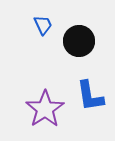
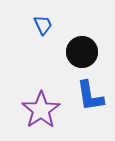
black circle: moved 3 px right, 11 px down
purple star: moved 4 px left, 1 px down
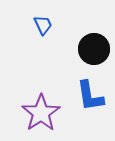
black circle: moved 12 px right, 3 px up
purple star: moved 3 px down
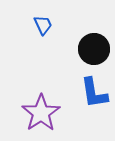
blue L-shape: moved 4 px right, 3 px up
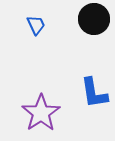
blue trapezoid: moved 7 px left
black circle: moved 30 px up
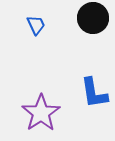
black circle: moved 1 px left, 1 px up
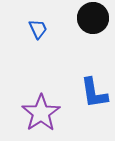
blue trapezoid: moved 2 px right, 4 px down
